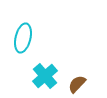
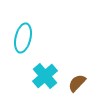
brown semicircle: moved 1 px up
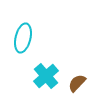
cyan cross: moved 1 px right
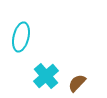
cyan ellipse: moved 2 px left, 1 px up
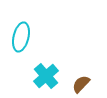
brown semicircle: moved 4 px right, 1 px down
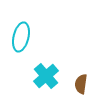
brown semicircle: rotated 36 degrees counterclockwise
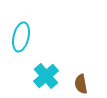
brown semicircle: rotated 18 degrees counterclockwise
